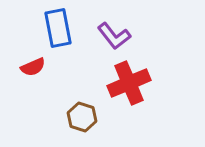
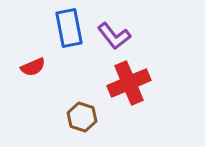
blue rectangle: moved 11 px right
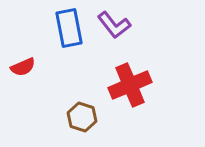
purple L-shape: moved 11 px up
red semicircle: moved 10 px left
red cross: moved 1 px right, 2 px down
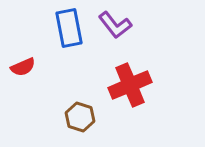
purple L-shape: moved 1 px right
brown hexagon: moved 2 px left
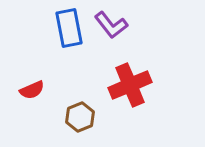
purple L-shape: moved 4 px left
red semicircle: moved 9 px right, 23 px down
brown hexagon: rotated 20 degrees clockwise
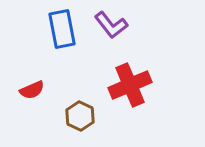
blue rectangle: moved 7 px left, 1 px down
brown hexagon: moved 1 px up; rotated 12 degrees counterclockwise
